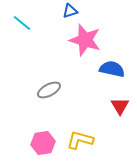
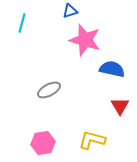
cyan line: rotated 66 degrees clockwise
yellow L-shape: moved 12 px right
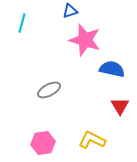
yellow L-shape: rotated 12 degrees clockwise
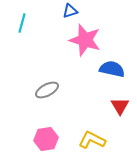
gray ellipse: moved 2 px left
pink hexagon: moved 3 px right, 4 px up
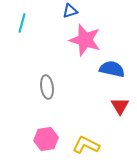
gray ellipse: moved 3 px up; rotated 70 degrees counterclockwise
yellow L-shape: moved 6 px left, 5 px down
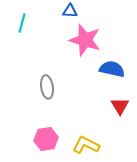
blue triangle: rotated 21 degrees clockwise
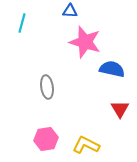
pink star: moved 2 px down
red triangle: moved 3 px down
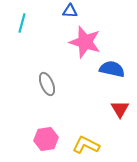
gray ellipse: moved 3 px up; rotated 15 degrees counterclockwise
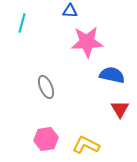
pink star: moved 2 px right; rotated 20 degrees counterclockwise
blue semicircle: moved 6 px down
gray ellipse: moved 1 px left, 3 px down
